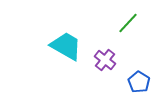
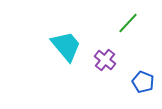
cyan trapezoid: rotated 20 degrees clockwise
blue pentagon: moved 4 px right; rotated 10 degrees counterclockwise
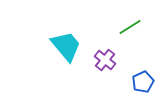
green line: moved 2 px right, 4 px down; rotated 15 degrees clockwise
blue pentagon: rotated 25 degrees clockwise
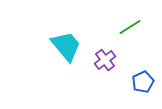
purple cross: rotated 15 degrees clockwise
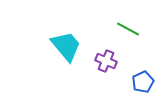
green line: moved 2 px left, 2 px down; rotated 60 degrees clockwise
purple cross: moved 1 px right, 1 px down; rotated 30 degrees counterclockwise
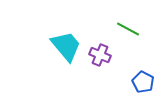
purple cross: moved 6 px left, 6 px up
blue pentagon: rotated 20 degrees counterclockwise
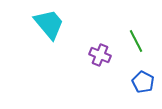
green line: moved 8 px right, 12 px down; rotated 35 degrees clockwise
cyan trapezoid: moved 17 px left, 22 px up
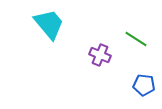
green line: moved 2 px up; rotated 30 degrees counterclockwise
blue pentagon: moved 1 px right, 3 px down; rotated 20 degrees counterclockwise
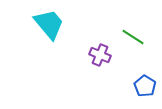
green line: moved 3 px left, 2 px up
blue pentagon: moved 1 px right, 1 px down; rotated 25 degrees clockwise
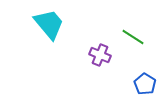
blue pentagon: moved 2 px up
